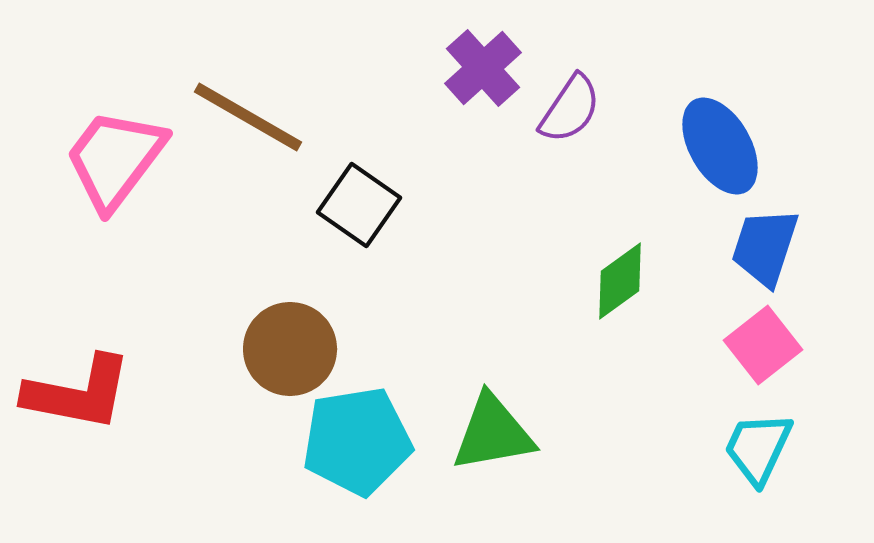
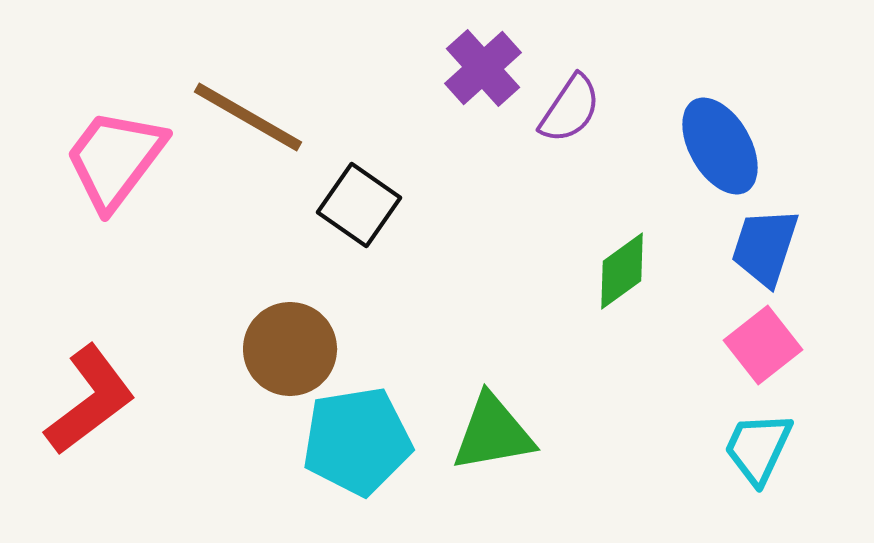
green diamond: moved 2 px right, 10 px up
red L-shape: moved 12 px right, 7 px down; rotated 48 degrees counterclockwise
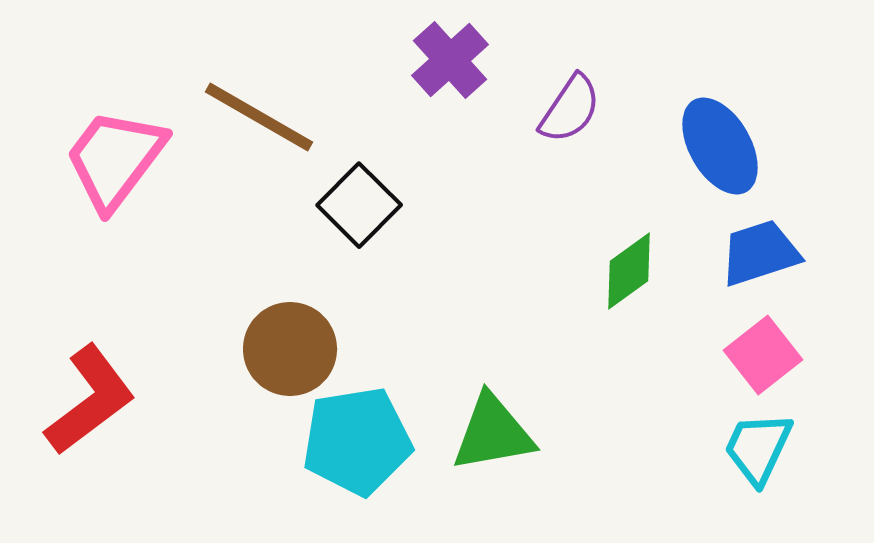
purple cross: moved 33 px left, 8 px up
brown line: moved 11 px right
black square: rotated 10 degrees clockwise
blue trapezoid: moved 5 px left, 6 px down; rotated 54 degrees clockwise
green diamond: moved 7 px right
pink square: moved 10 px down
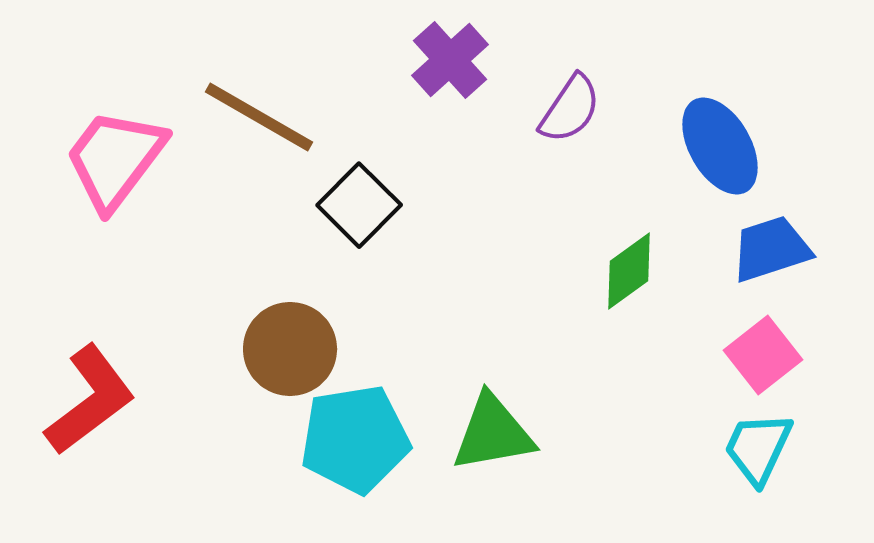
blue trapezoid: moved 11 px right, 4 px up
cyan pentagon: moved 2 px left, 2 px up
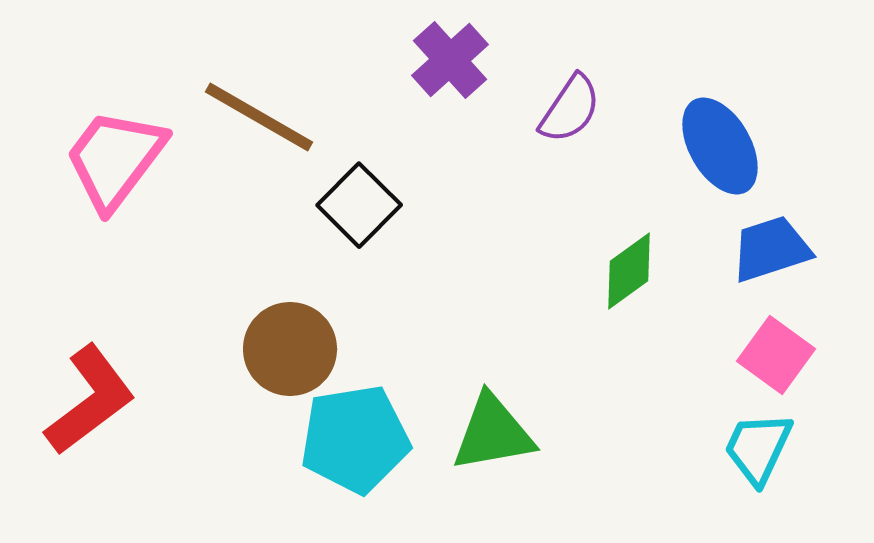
pink square: moved 13 px right; rotated 16 degrees counterclockwise
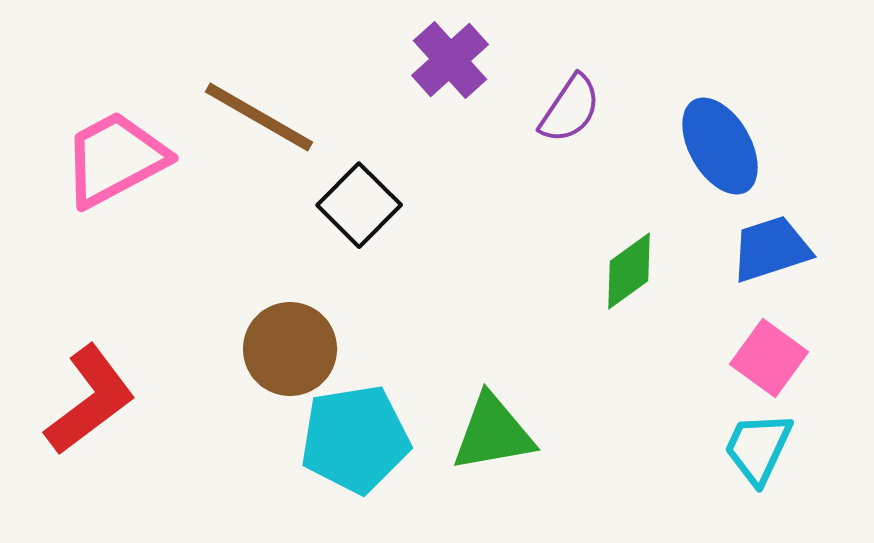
pink trapezoid: rotated 25 degrees clockwise
pink square: moved 7 px left, 3 px down
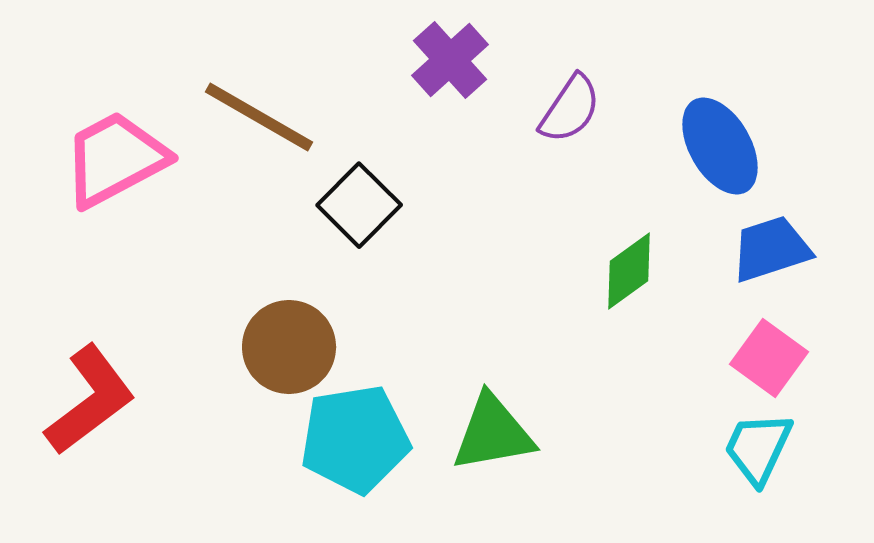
brown circle: moved 1 px left, 2 px up
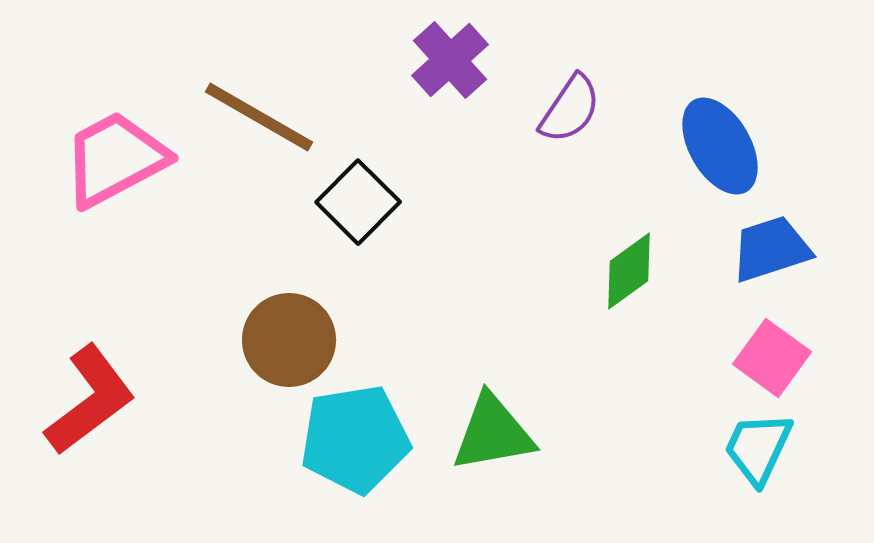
black square: moved 1 px left, 3 px up
brown circle: moved 7 px up
pink square: moved 3 px right
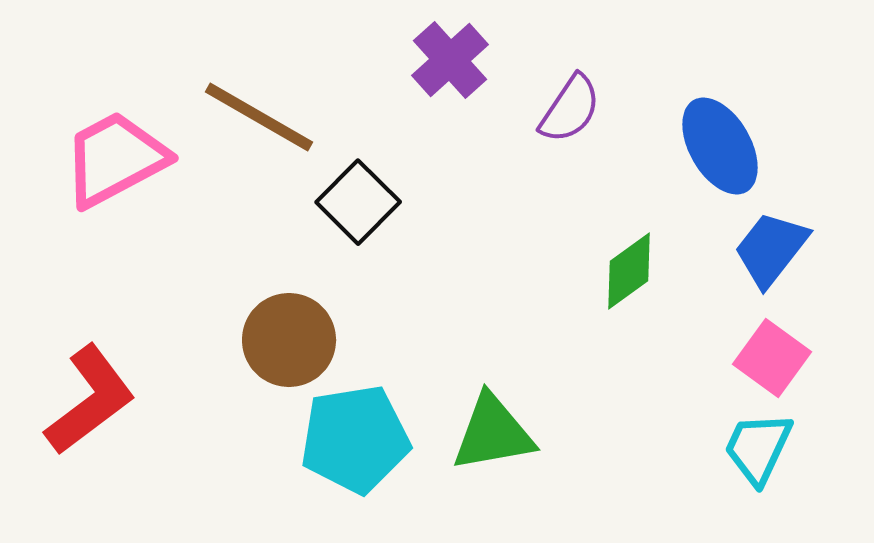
blue trapezoid: rotated 34 degrees counterclockwise
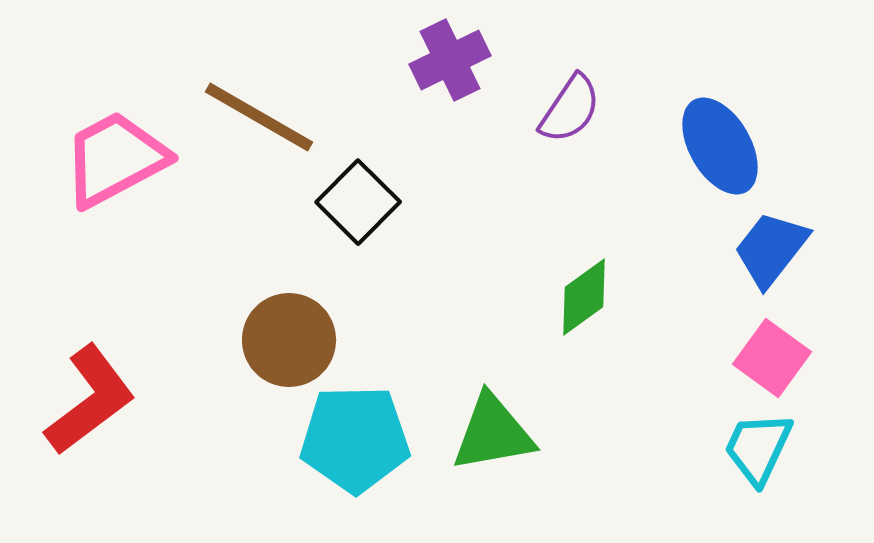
purple cross: rotated 16 degrees clockwise
green diamond: moved 45 px left, 26 px down
cyan pentagon: rotated 8 degrees clockwise
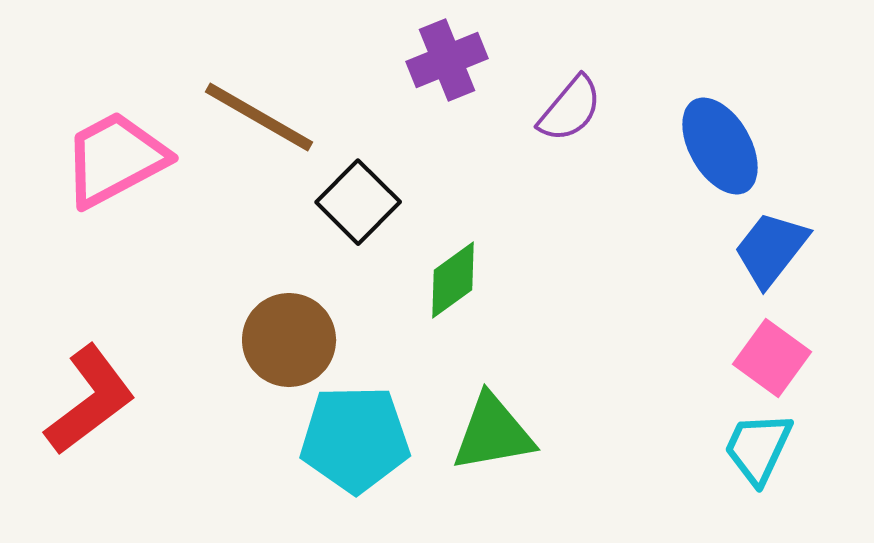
purple cross: moved 3 px left; rotated 4 degrees clockwise
purple semicircle: rotated 6 degrees clockwise
green diamond: moved 131 px left, 17 px up
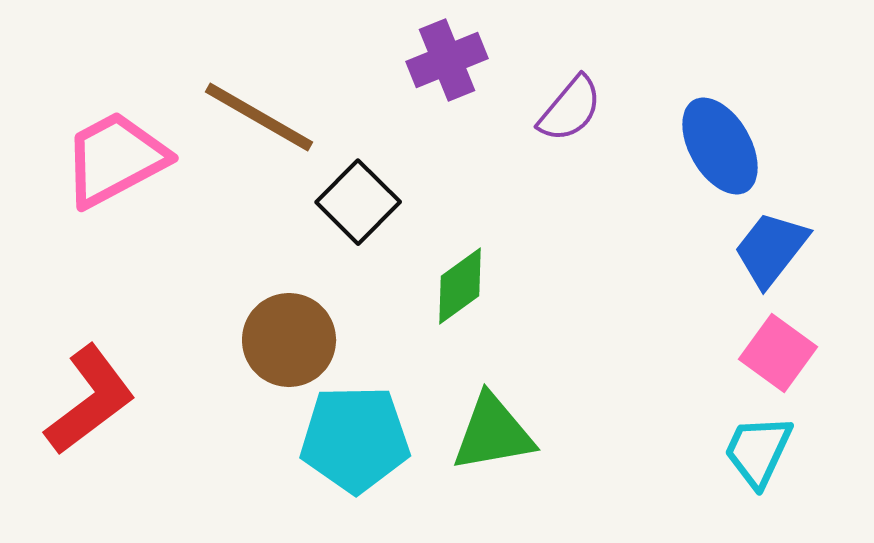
green diamond: moved 7 px right, 6 px down
pink square: moved 6 px right, 5 px up
cyan trapezoid: moved 3 px down
